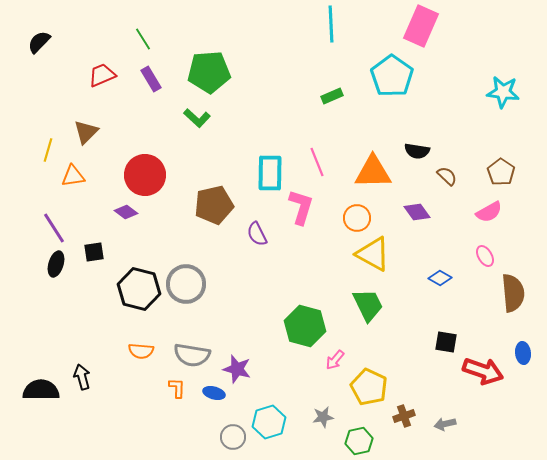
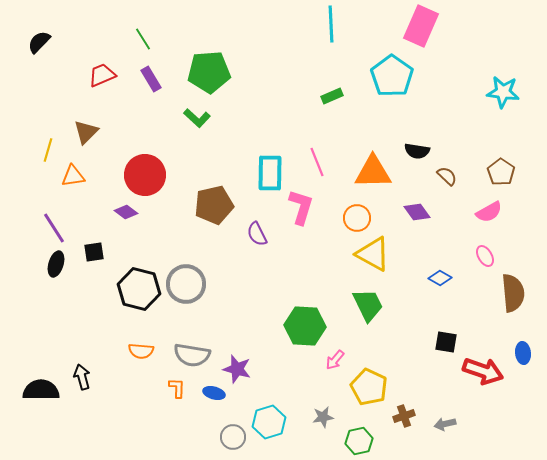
green hexagon at (305, 326): rotated 12 degrees counterclockwise
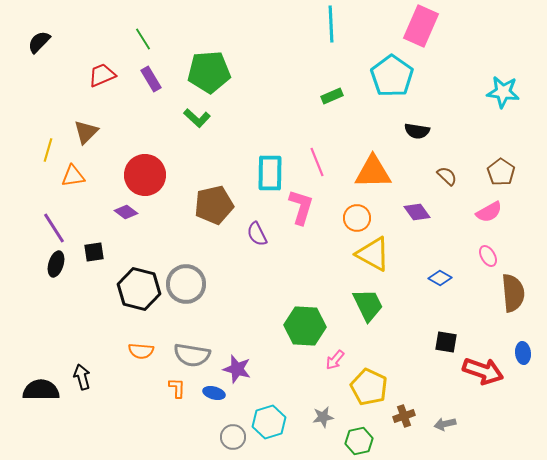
black semicircle at (417, 151): moved 20 px up
pink ellipse at (485, 256): moved 3 px right
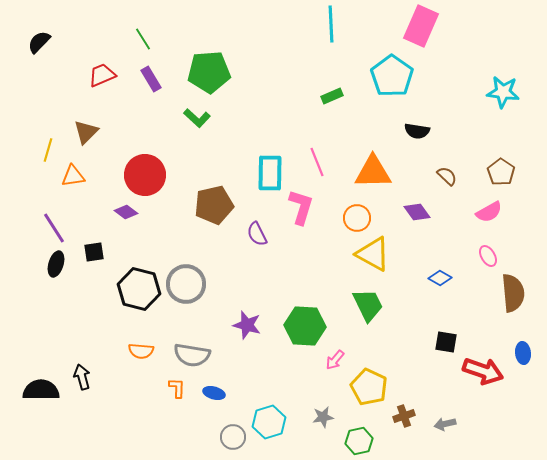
purple star at (237, 369): moved 10 px right, 44 px up
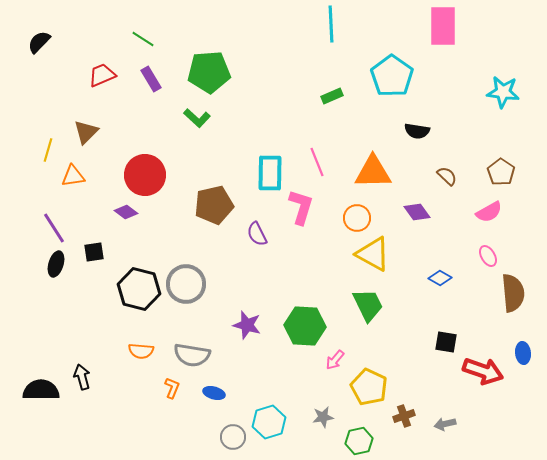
pink rectangle at (421, 26): moved 22 px right; rotated 24 degrees counterclockwise
green line at (143, 39): rotated 25 degrees counterclockwise
orange L-shape at (177, 388): moved 5 px left; rotated 20 degrees clockwise
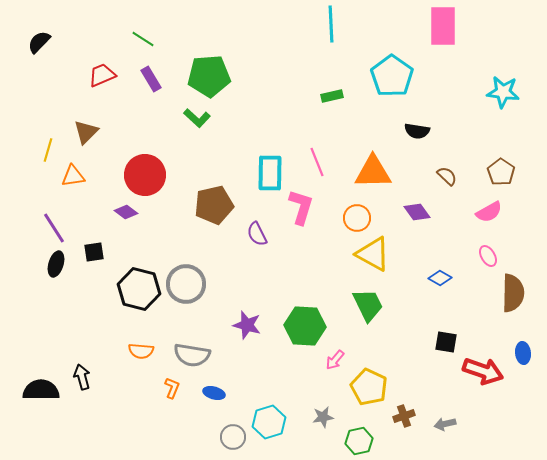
green pentagon at (209, 72): moved 4 px down
green rectangle at (332, 96): rotated 10 degrees clockwise
brown semicircle at (513, 293): rotated 6 degrees clockwise
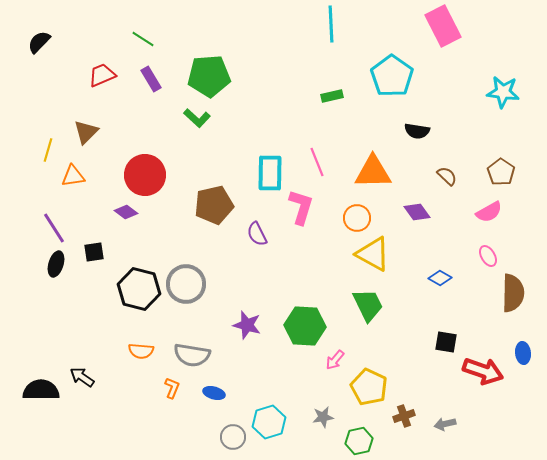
pink rectangle at (443, 26): rotated 27 degrees counterclockwise
black arrow at (82, 377): rotated 40 degrees counterclockwise
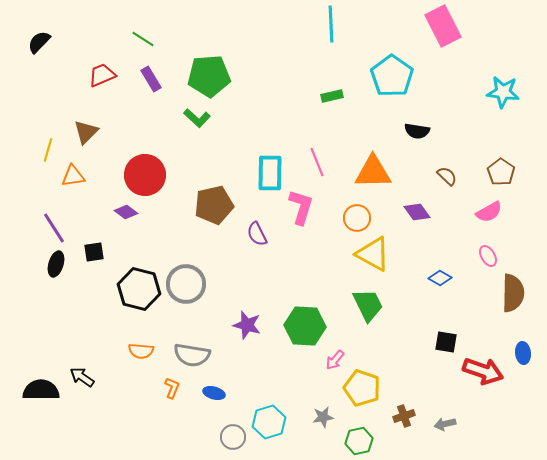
yellow pentagon at (369, 387): moved 7 px left, 1 px down; rotated 6 degrees counterclockwise
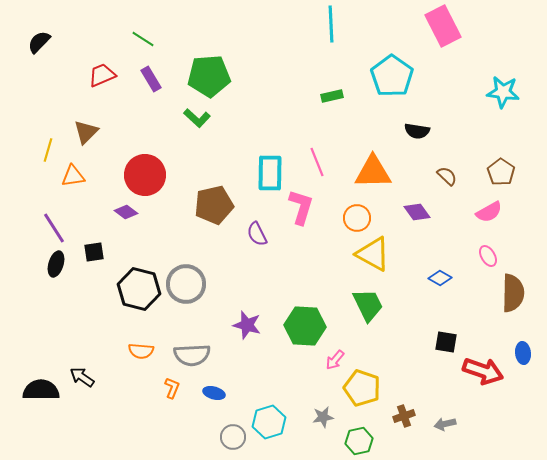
gray semicircle at (192, 355): rotated 12 degrees counterclockwise
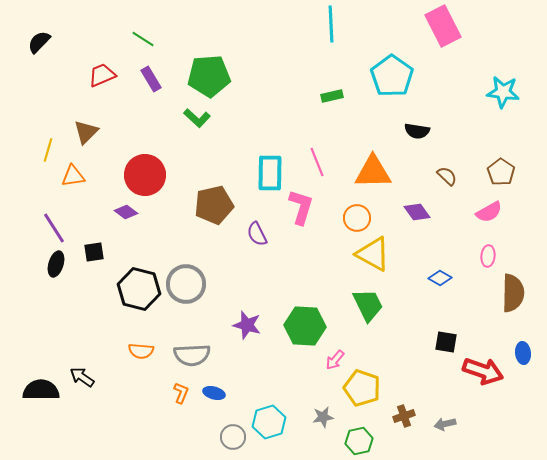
pink ellipse at (488, 256): rotated 35 degrees clockwise
orange L-shape at (172, 388): moved 9 px right, 5 px down
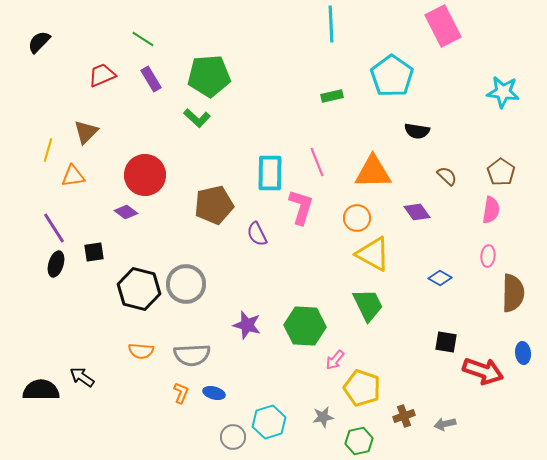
pink semicircle at (489, 212): moved 2 px right, 2 px up; rotated 52 degrees counterclockwise
